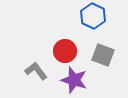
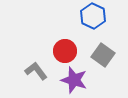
gray square: rotated 15 degrees clockwise
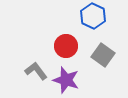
red circle: moved 1 px right, 5 px up
purple star: moved 8 px left
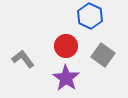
blue hexagon: moved 3 px left
gray L-shape: moved 13 px left, 12 px up
purple star: moved 2 px up; rotated 16 degrees clockwise
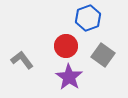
blue hexagon: moved 2 px left, 2 px down; rotated 15 degrees clockwise
gray L-shape: moved 1 px left, 1 px down
purple star: moved 3 px right, 1 px up
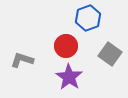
gray square: moved 7 px right, 1 px up
gray L-shape: rotated 35 degrees counterclockwise
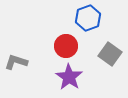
gray L-shape: moved 6 px left, 2 px down
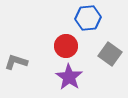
blue hexagon: rotated 15 degrees clockwise
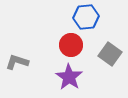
blue hexagon: moved 2 px left, 1 px up
red circle: moved 5 px right, 1 px up
gray L-shape: moved 1 px right
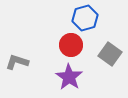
blue hexagon: moved 1 px left, 1 px down; rotated 10 degrees counterclockwise
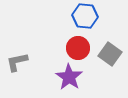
blue hexagon: moved 2 px up; rotated 20 degrees clockwise
red circle: moved 7 px right, 3 px down
gray L-shape: rotated 30 degrees counterclockwise
